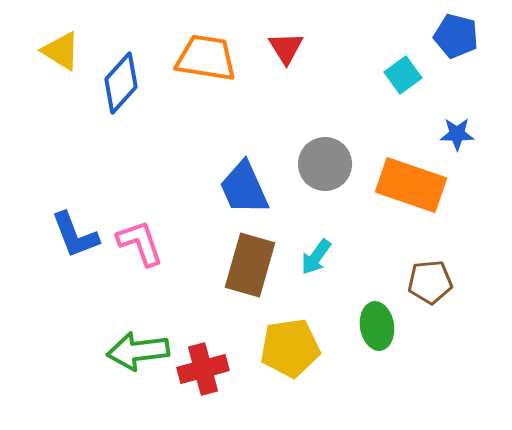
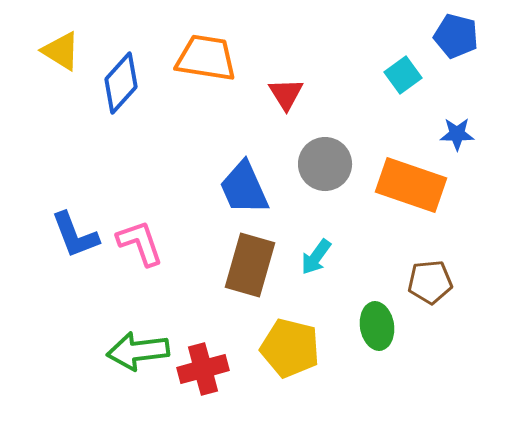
red triangle: moved 46 px down
yellow pentagon: rotated 22 degrees clockwise
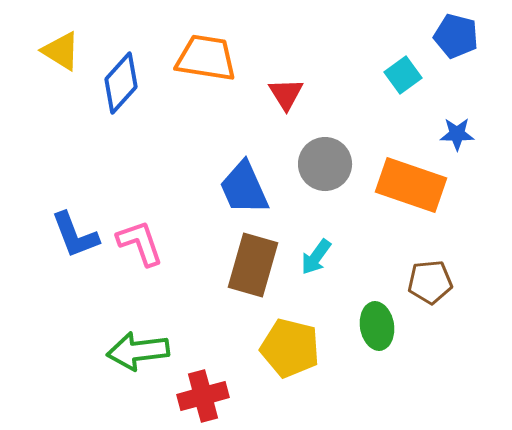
brown rectangle: moved 3 px right
red cross: moved 27 px down
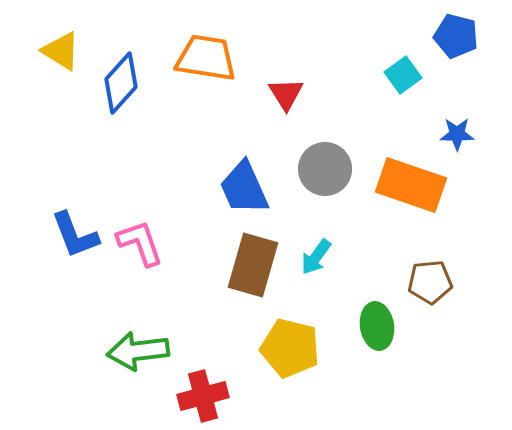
gray circle: moved 5 px down
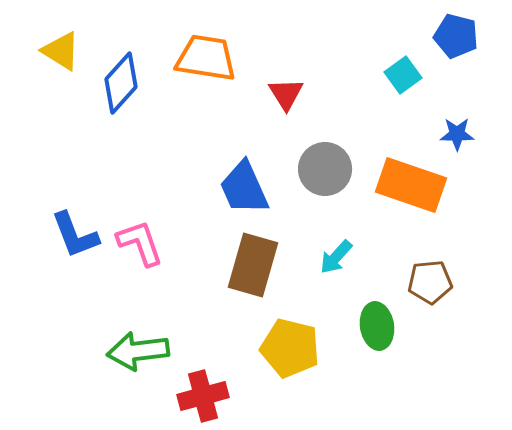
cyan arrow: moved 20 px right; rotated 6 degrees clockwise
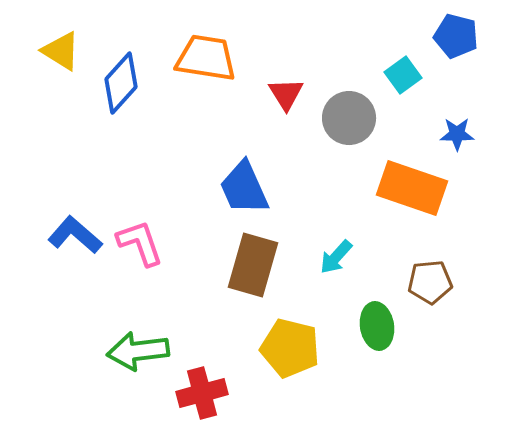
gray circle: moved 24 px right, 51 px up
orange rectangle: moved 1 px right, 3 px down
blue L-shape: rotated 152 degrees clockwise
red cross: moved 1 px left, 3 px up
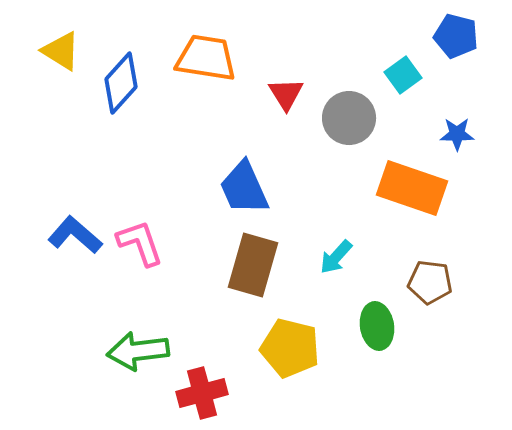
brown pentagon: rotated 12 degrees clockwise
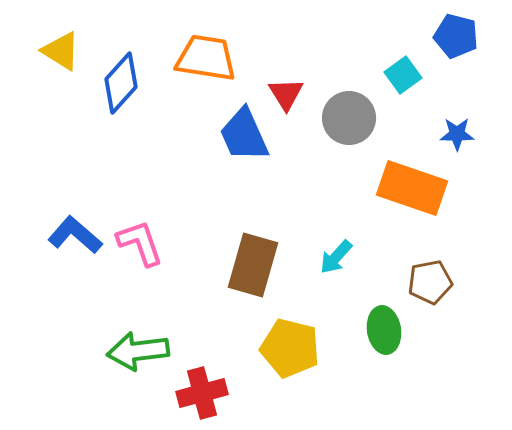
blue trapezoid: moved 53 px up
brown pentagon: rotated 18 degrees counterclockwise
green ellipse: moved 7 px right, 4 px down
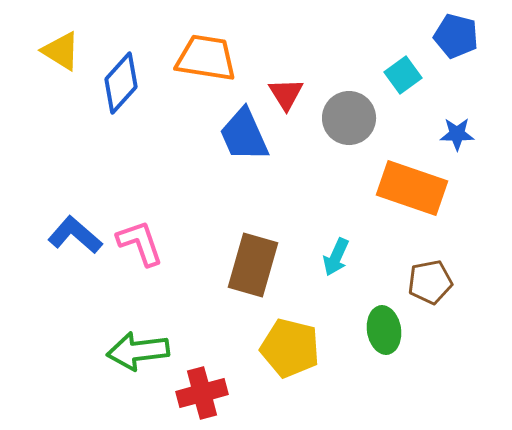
cyan arrow: rotated 18 degrees counterclockwise
